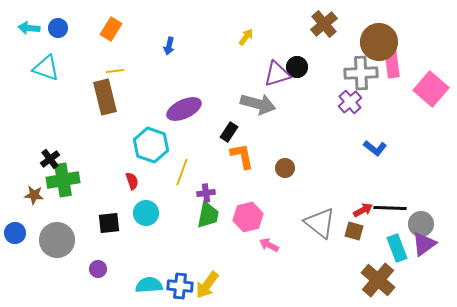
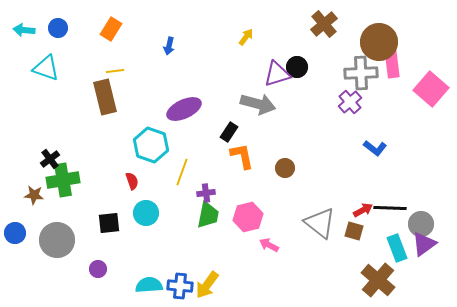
cyan arrow at (29, 28): moved 5 px left, 2 px down
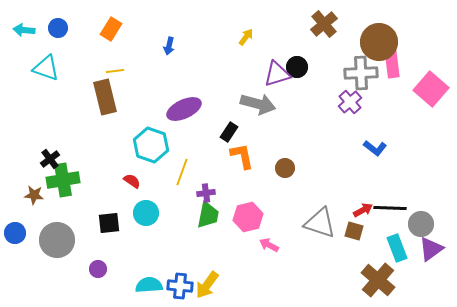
red semicircle at (132, 181): rotated 36 degrees counterclockwise
gray triangle at (320, 223): rotated 20 degrees counterclockwise
purple triangle at (424, 244): moved 7 px right, 5 px down
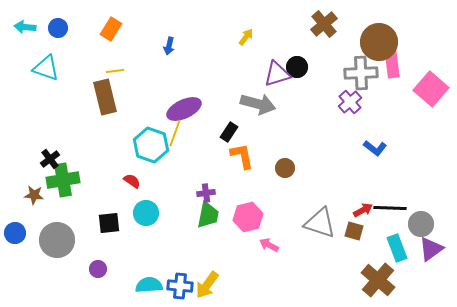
cyan arrow at (24, 30): moved 1 px right, 3 px up
yellow line at (182, 172): moved 7 px left, 39 px up
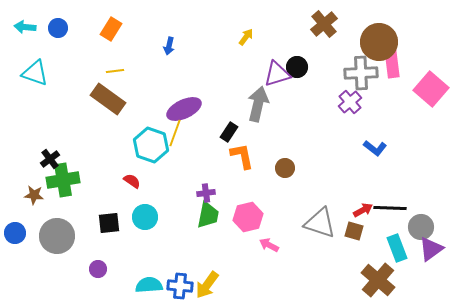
cyan triangle at (46, 68): moved 11 px left, 5 px down
brown rectangle at (105, 97): moved 3 px right, 2 px down; rotated 40 degrees counterclockwise
gray arrow at (258, 104): rotated 92 degrees counterclockwise
cyan circle at (146, 213): moved 1 px left, 4 px down
gray circle at (421, 224): moved 3 px down
gray circle at (57, 240): moved 4 px up
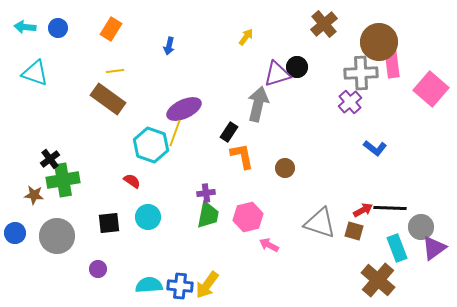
cyan circle at (145, 217): moved 3 px right
purple triangle at (431, 249): moved 3 px right, 1 px up
